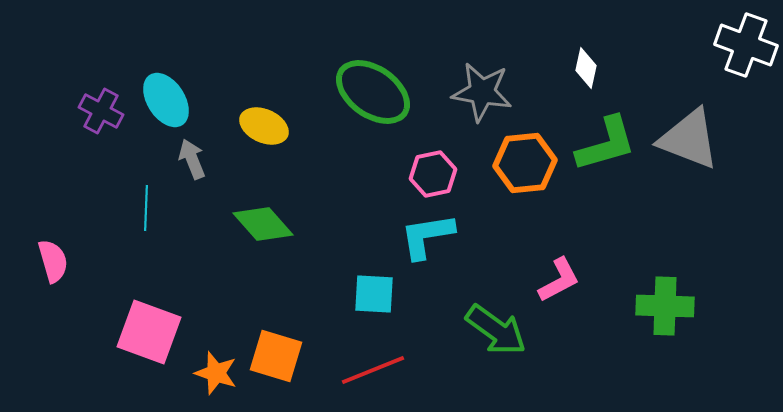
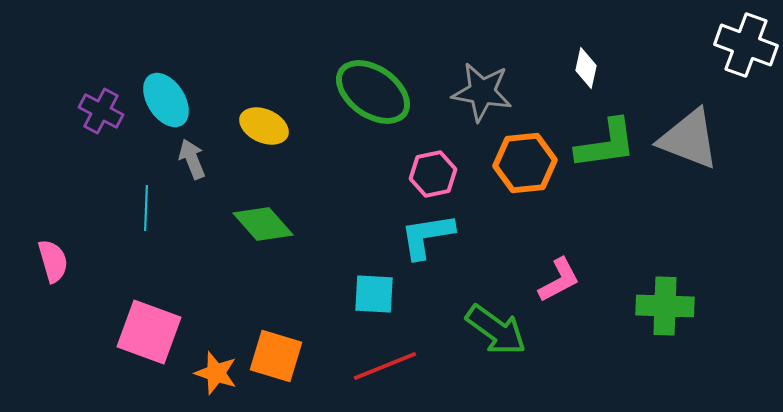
green L-shape: rotated 8 degrees clockwise
red line: moved 12 px right, 4 px up
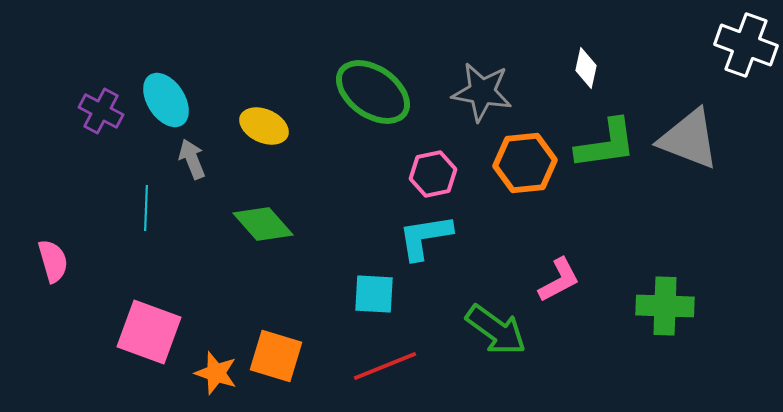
cyan L-shape: moved 2 px left, 1 px down
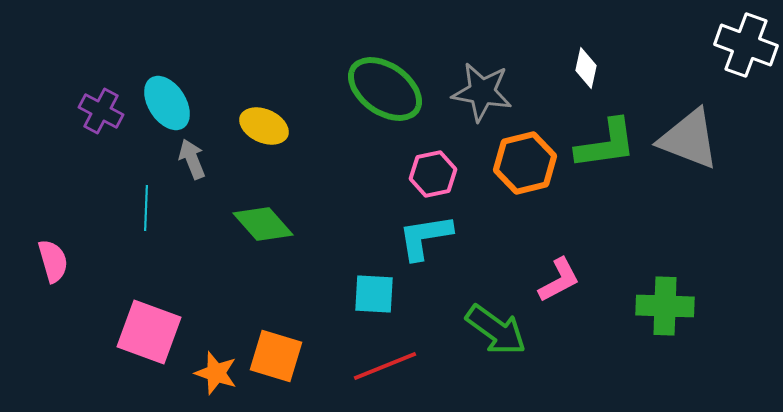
green ellipse: moved 12 px right, 3 px up
cyan ellipse: moved 1 px right, 3 px down
orange hexagon: rotated 8 degrees counterclockwise
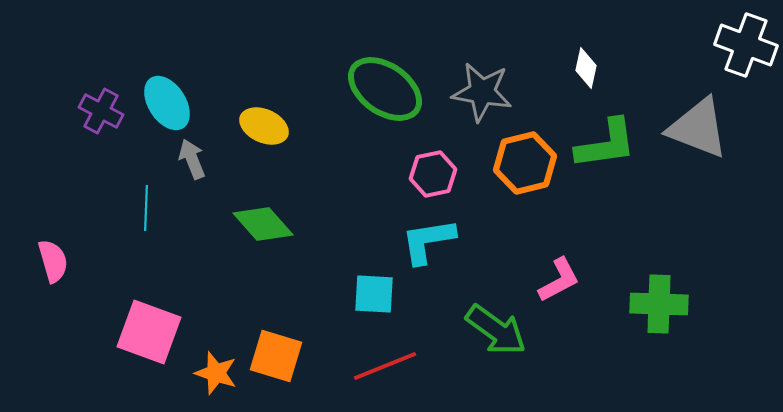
gray triangle: moved 9 px right, 11 px up
cyan L-shape: moved 3 px right, 4 px down
green cross: moved 6 px left, 2 px up
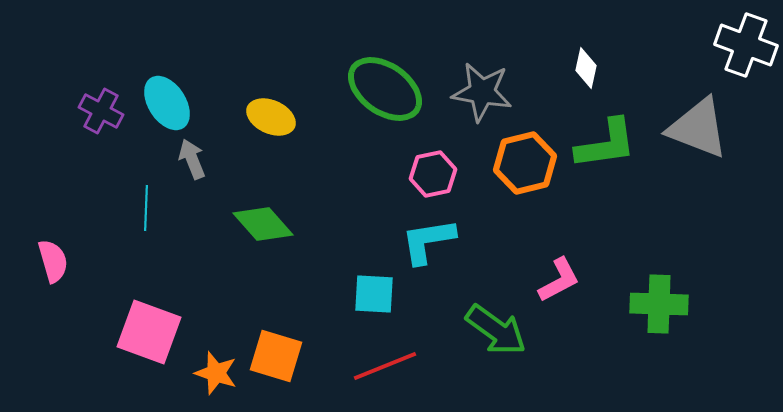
yellow ellipse: moved 7 px right, 9 px up
